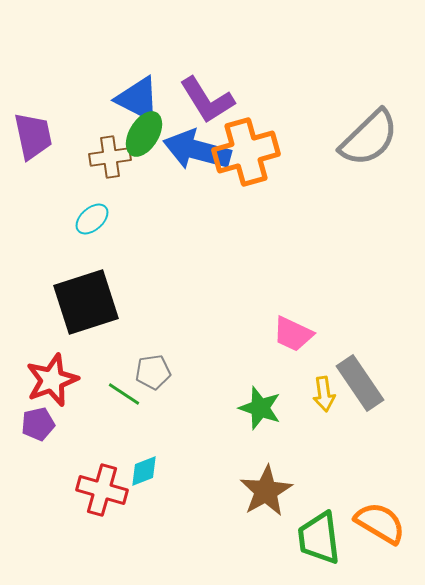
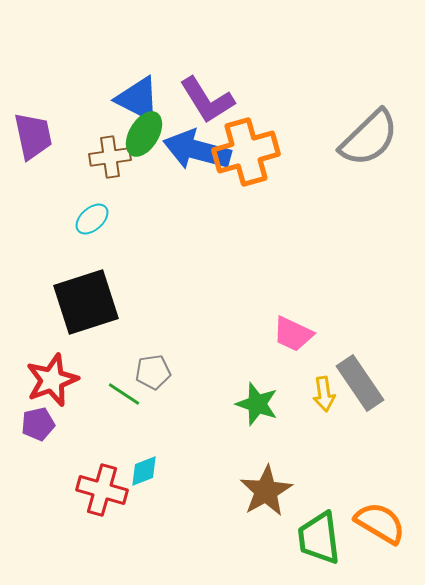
green star: moved 3 px left, 4 px up
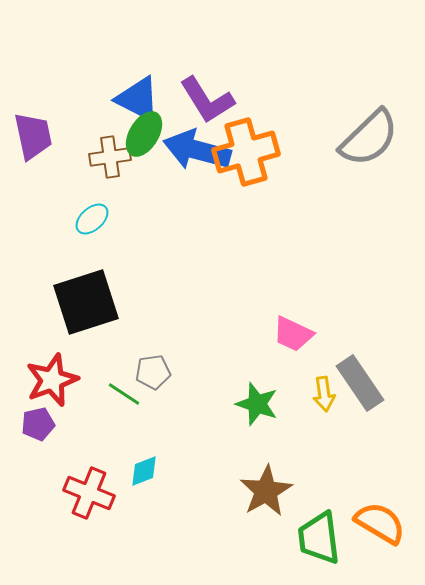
red cross: moved 13 px left, 3 px down; rotated 6 degrees clockwise
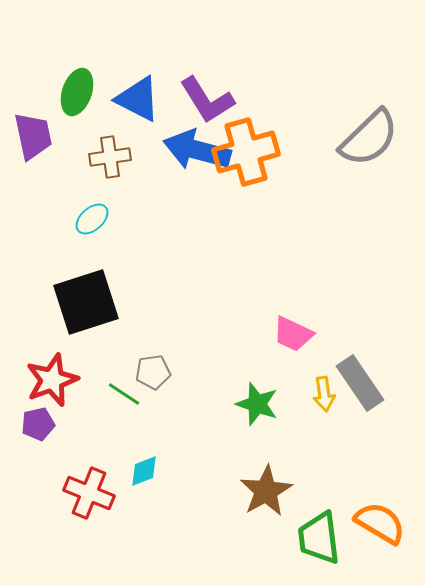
green ellipse: moved 67 px left, 42 px up; rotated 12 degrees counterclockwise
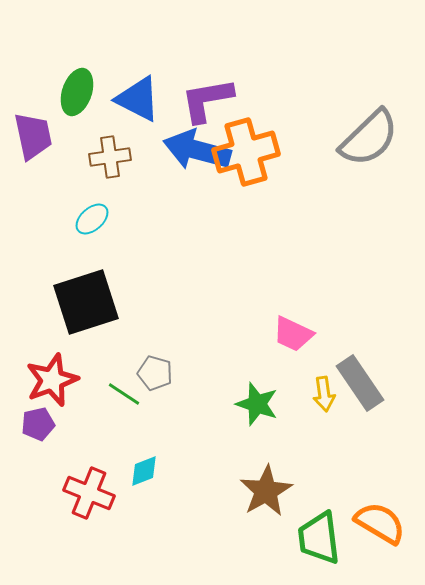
purple L-shape: rotated 112 degrees clockwise
gray pentagon: moved 2 px right, 1 px down; rotated 24 degrees clockwise
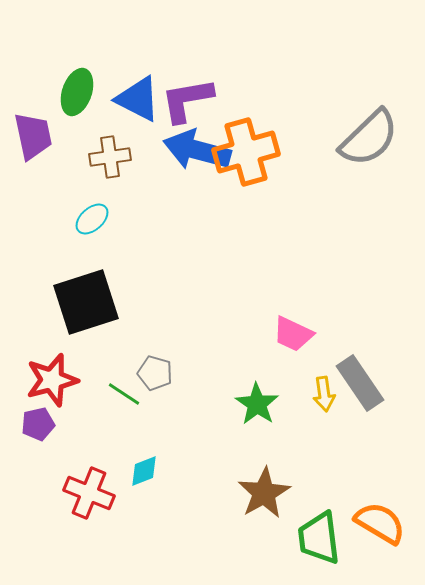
purple L-shape: moved 20 px left
red star: rotated 6 degrees clockwise
green star: rotated 15 degrees clockwise
brown star: moved 2 px left, 2 px down
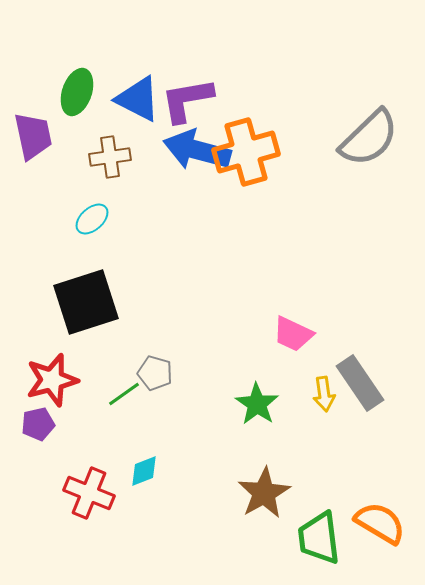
green line: rotated 68 degrees counterclockwise
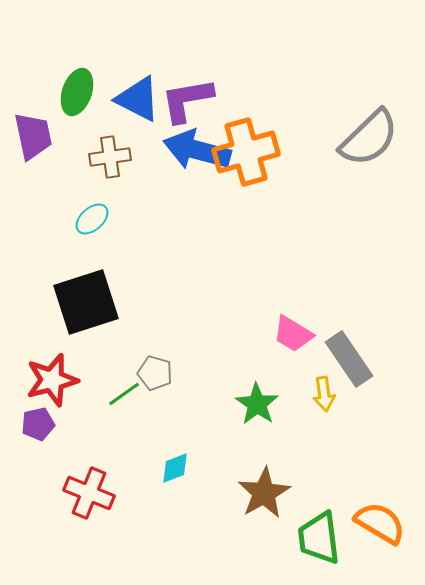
pink trapezoid: rotated 6 degrees clockwise
gray rectangle: moved 11 px left, 24 px up
cyan diamond: moved 31 px right, 3 px up
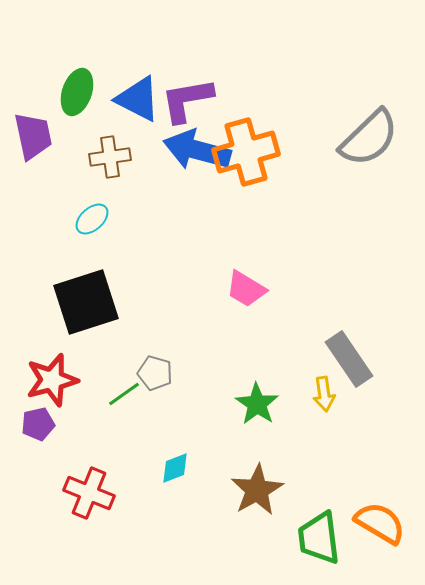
pink trapezoid: moved 47 px left, 45 px up
brown star: moved 7 px left, 3 px up
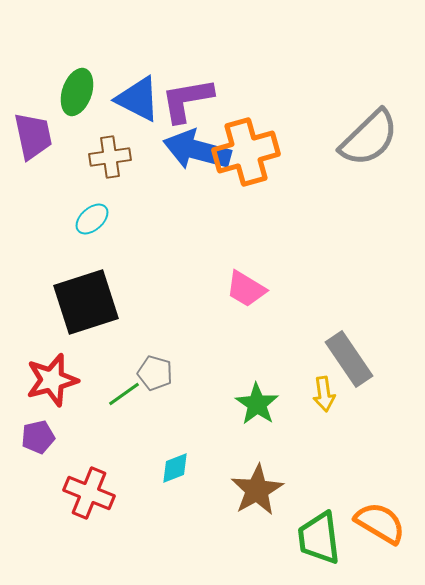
purple pentagon: moved 13 px down
